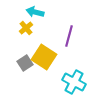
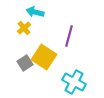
yellow cross: moved 2 px left
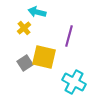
cyan arrow: moved 2 px right
yellow square: rotated 20 degrees counterclockwise
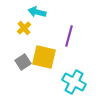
gray square: moved 2 px left, 1 px up
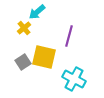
cyan arrow: rotated 54 degrees counterclockwise
cyan cross: moved 3 px up
